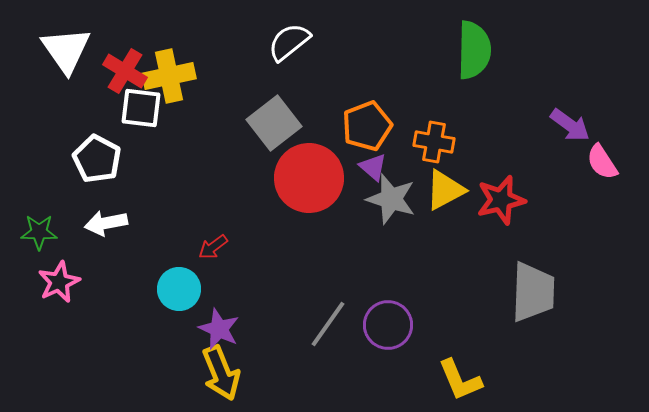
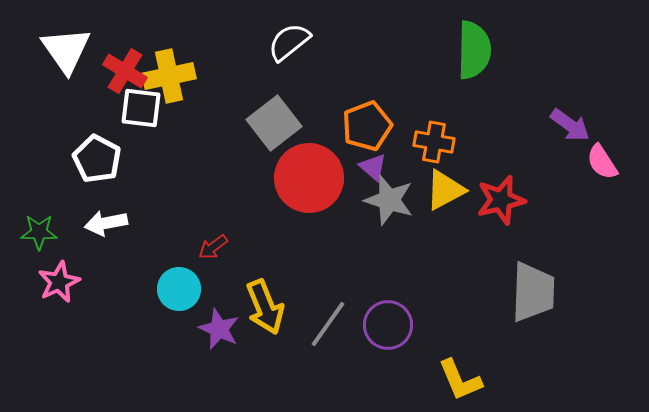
gray star: moved 2 px left, 1 px down
yellow arrow: moved 44 px right, 66 px up
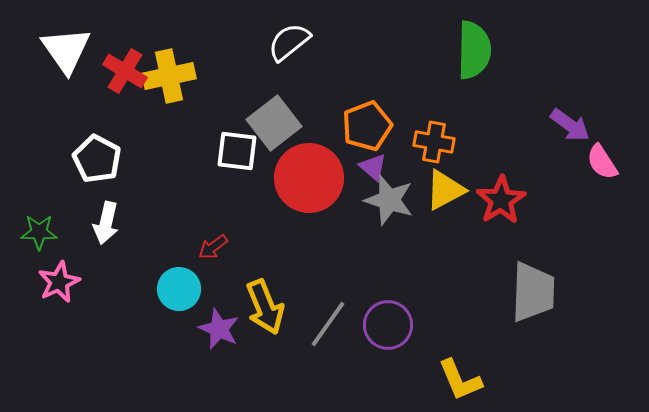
white square: moved 96 px right, 43 px down
red star: rotated 18 degrees counterclockwise
white arrow: rotated 66 degrees counterclockwise
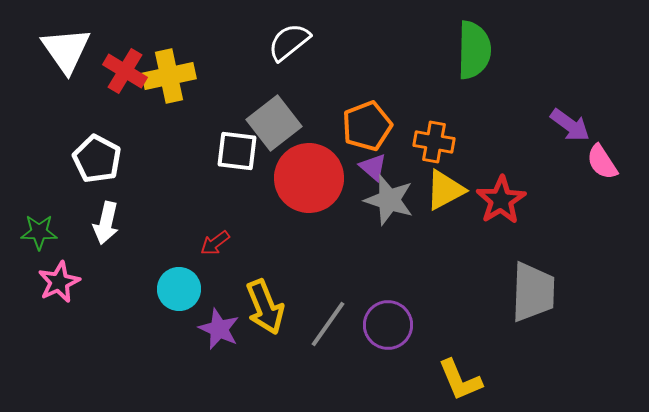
red arrow: moved 2 px right, 4 px up
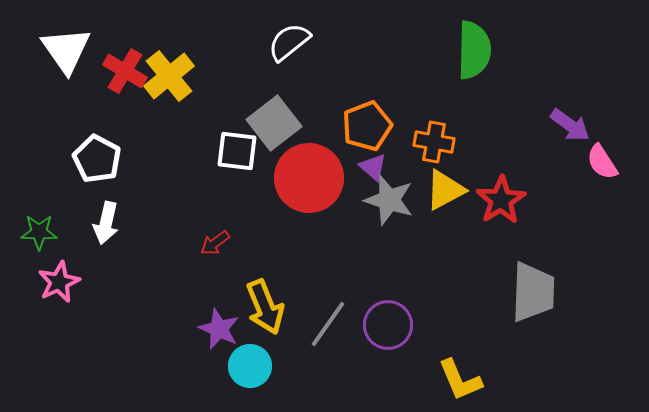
yellow cross: rotated 27 degrees counterclockwise
cyan circle: moved 71 px right, 77 px down
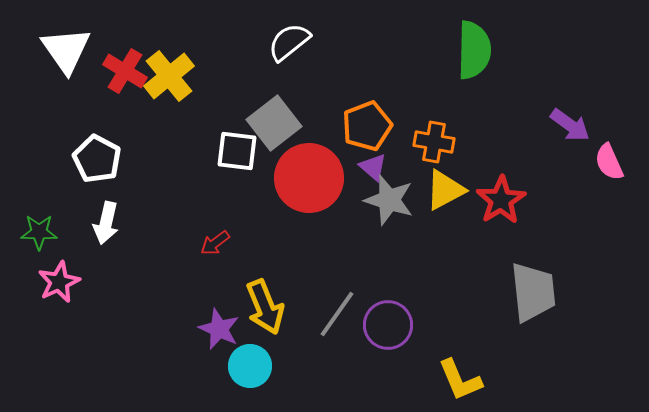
pink semicircle: moved 7 px right; rotated 9 degrees clockwise
gray trapezoid: rotated 8 degrees counterclockwise
gray line: moved 9 px right, 10 px up
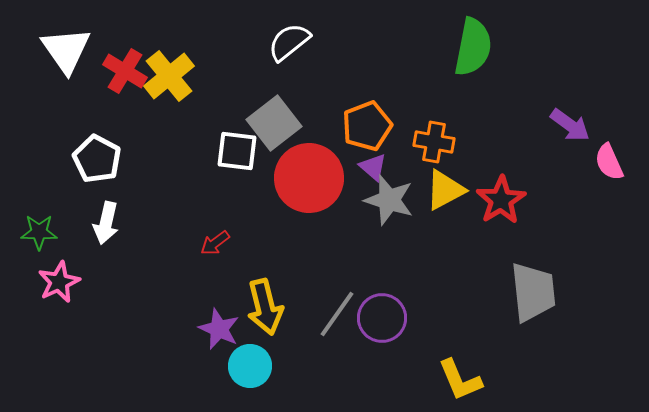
green semicircle: moved 1 px left, 3 px up; rotated 10 degrees clockwise
yellow arrow: rotated 8 degrees clockwise
purple circle: moved 6 px left, 7 px up
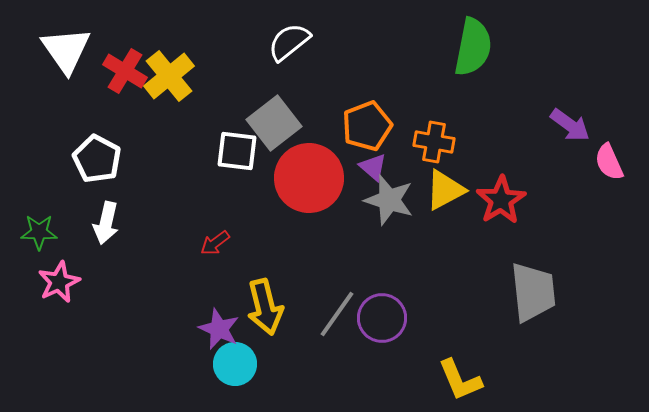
cyan circle: moved 15 px left, 2 px up
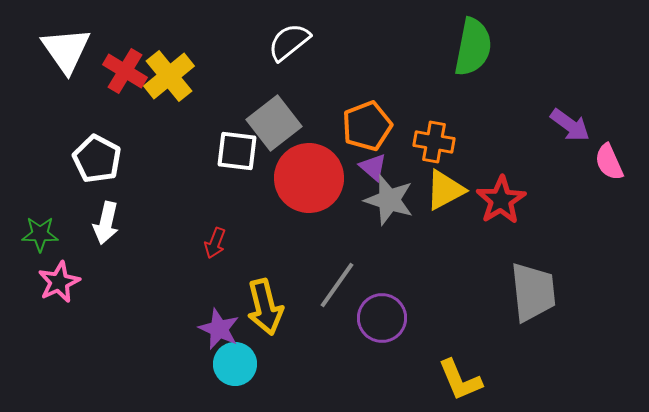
green star: moved 1 px right, 2 px down
red arrow: rotated 32 degrees counterclockwise
gray line: moved 29 px up
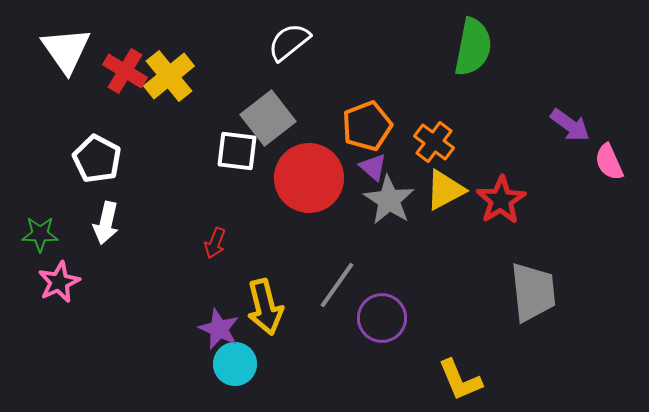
gray square: moved 6 px left, 5 px up
orange cross: rotated 27 degrees clockwise
gray star: rotated 15 degrees clockwise
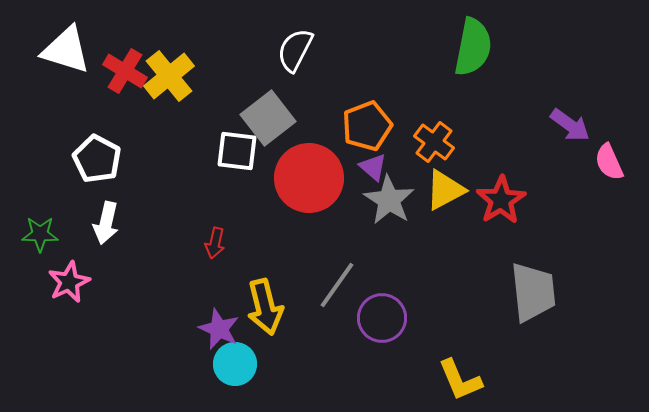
white semicircle: moved 6 px right, 8 px down; rotated 24 degrees counterclockwise
white triangle: rotated 38 degrees counterclockwise
red arrow: rotated 8 degrees counterclockwise
pink star: moved 10 px right
